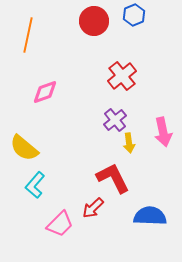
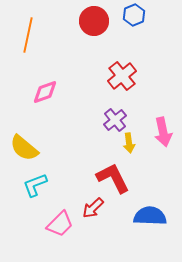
cyan L-shape: rotated 28 degrees clockwise
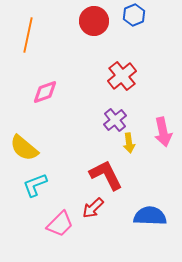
red L-shape: moved 7 px left, 3 px up
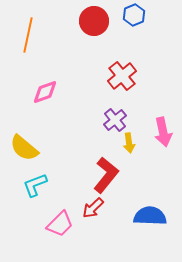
red L-shape: rotated 66 degrees clockwise
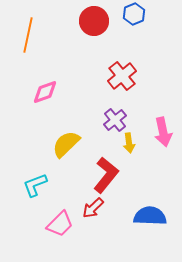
blue hexagon: moved 1 px up
yellow semicircle: moved 42 px right, 4 px up; rotated 96 degrees clockwise
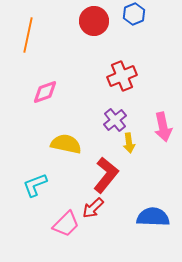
red cross: rotated 16 degrees clockwise
pink arrow: moved 5 px up
yellow semicircle: rotated 56 degrees clockwise
blue semicircle: moved 3 px right, 1 px down
pink trapezoid: moved 6 px right
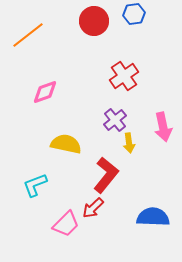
blue hexagon: rotated 15 degrees clockwise
orange line: rotated 40 degrees clockwise
red cross: moved 2 px right; rotated 12 degrees counterclockwise
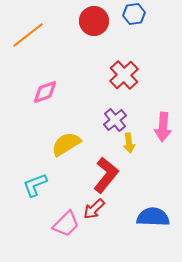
red cross: moved 1 px up; rotated 8 degrees counterclockwise
pink arrow: rotated 16 degrees clockwise
yellow semicircle: rotated 44 degrees counterclockwise
red arrow: moved 1 px right, 1 px down
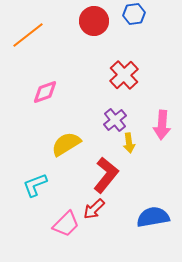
pink arrow: moved 1 px left, 2 px up
blue semicircle: rotated 12 degrees counterclockwise
